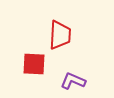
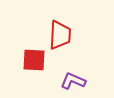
red square: moved 4 px up
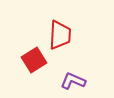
red square: rotated 35 degrees counterclockwise
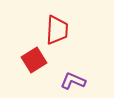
red trapezoid: moved 3 px left, 5 px up
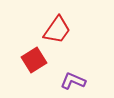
red trapezoid: rotated 32 degrees clockwise
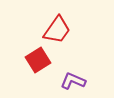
red square: moved 4 px right
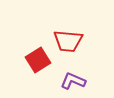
red trapezoid: moved 11 px right, 11 px down; rotated 60 degrees clockwise
